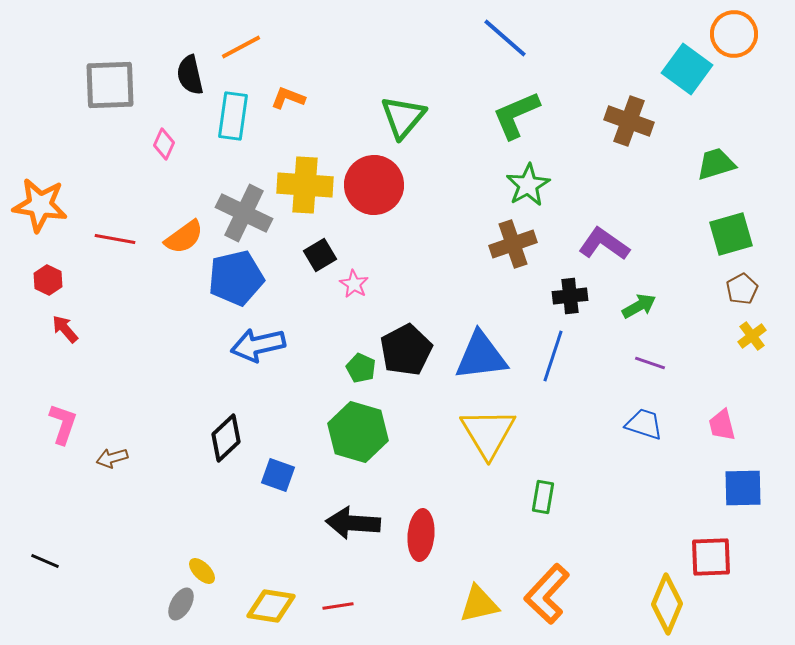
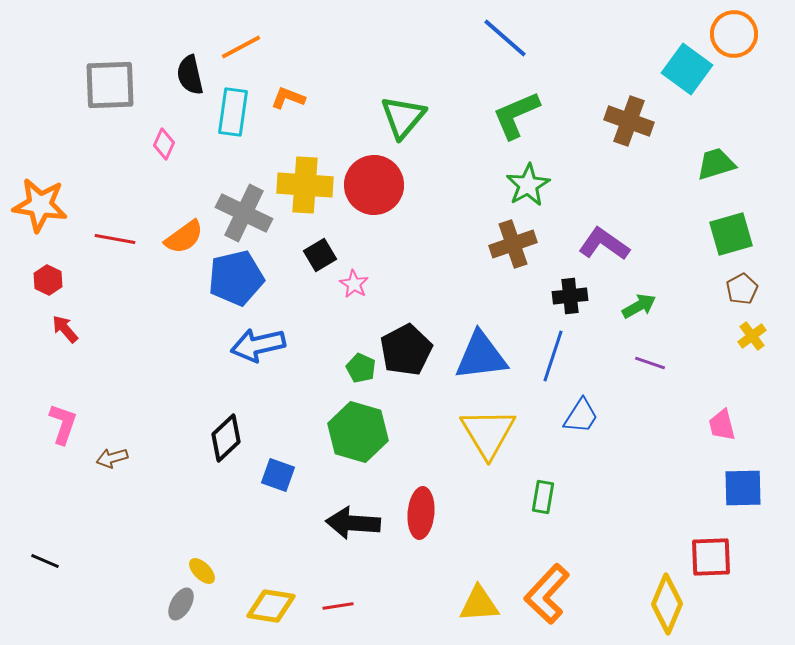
cyan rectangle at (233, 116): moved 4 px up
blue trapezoid at (644, 424): moved 63 px left, 8 px up; rotated 105 degrees clockwise
red ellipse at (421, 535): moved 22 px up
yellow triangle at (479, 604): rotated 9 degrees clockwise
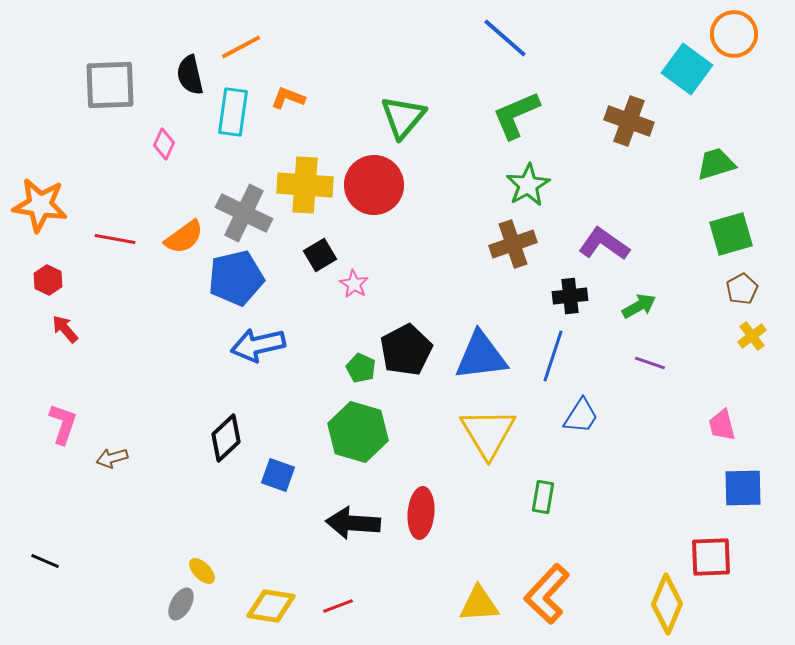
red line at (338, 606): rotated 12 degrees counterclockwise
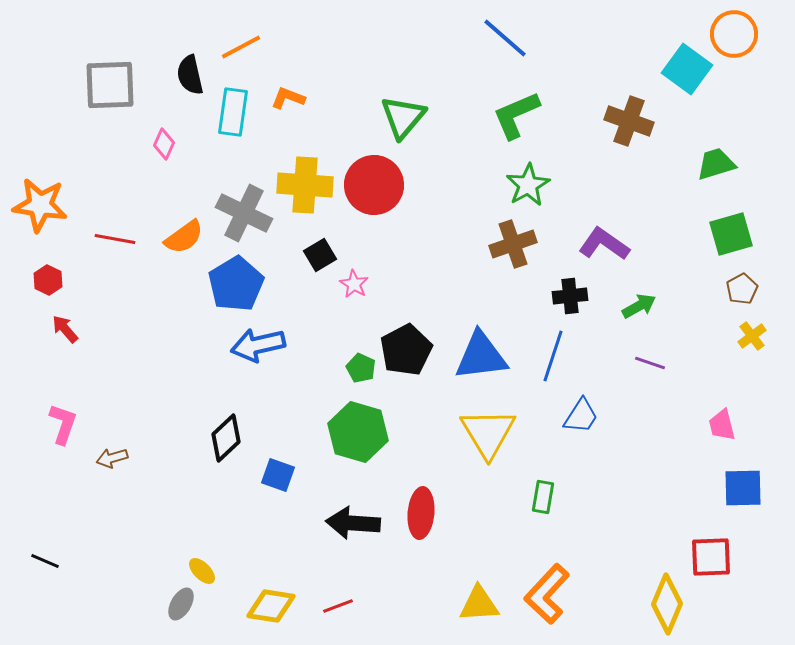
blue pentagon at (236, 278): moved 6 px down; rotated 18 degrees counterclockwise
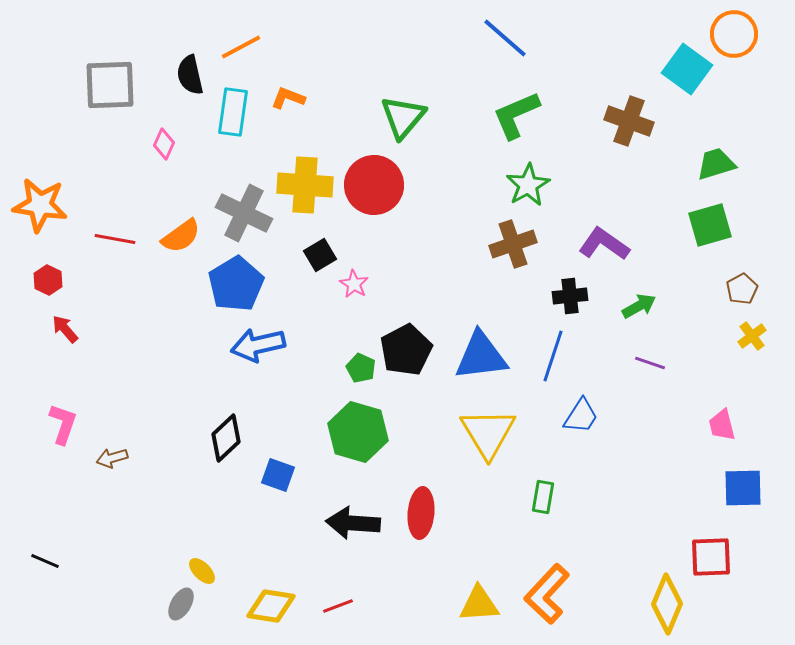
green square at (731, 234): moved 21 px left, 9 px up
orange semicircle at (184, 237): moved 3 px left, 1 px up
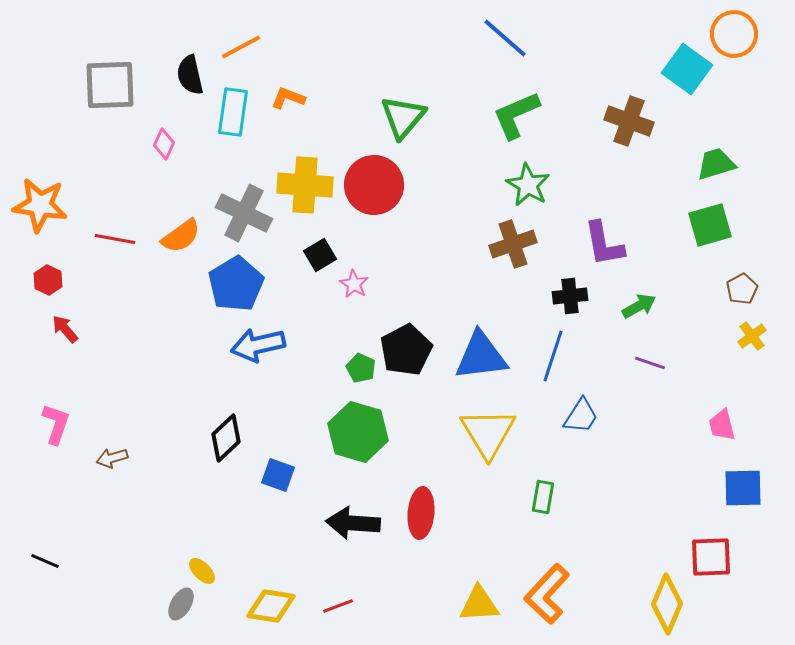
green star at (528, 185): rotated 12 degrees counterclockwise
purple L-shape at (604, 244): rotated 135 degrees counterclockwise
pink L-shape at (63, 424): moved 7 px left
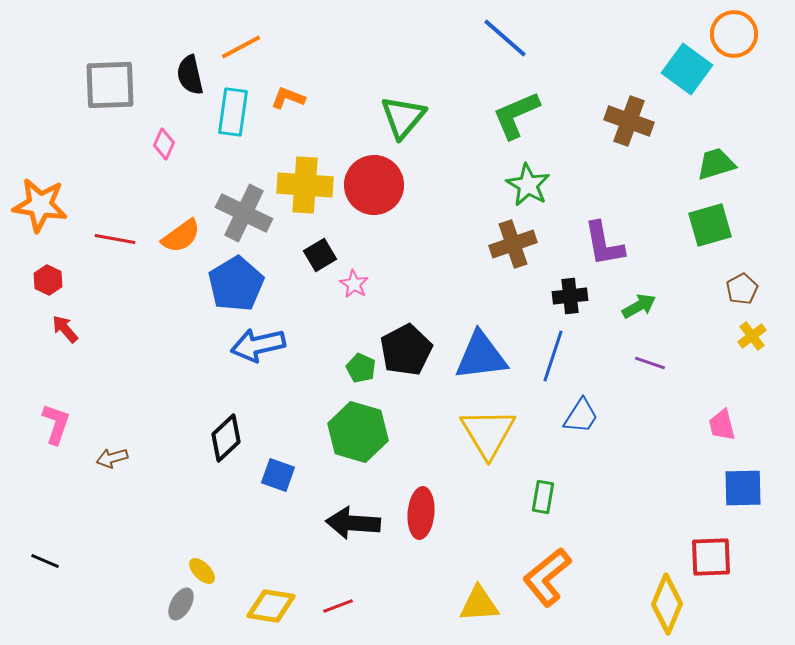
orange L-shape at (547, 594): moved 17 px up; rotated 8 degrees clockwise
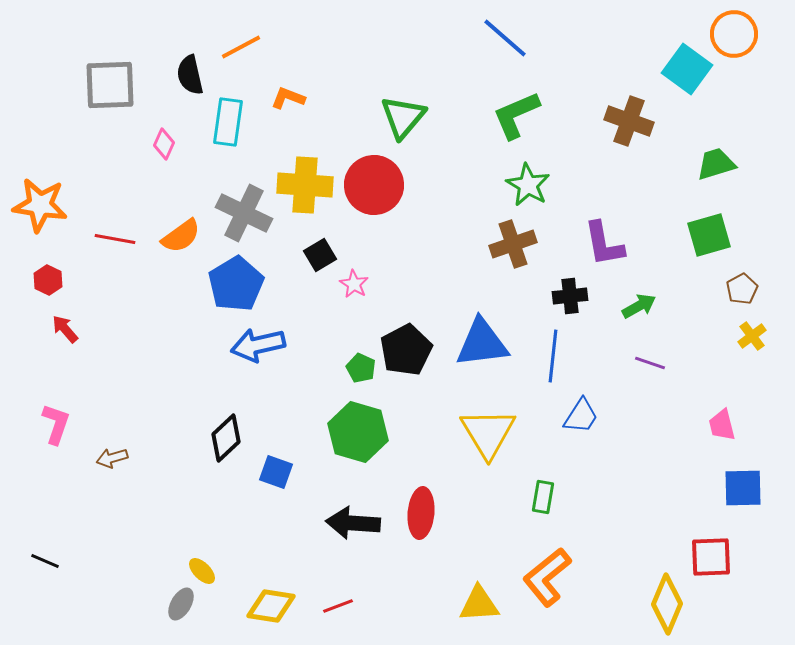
cyan rectangle at (233, 112): moved 5 px left, 10 px down
green square at (710, 225): moved 1 px left, 10 px down
blue triangle at (481, 356): moved 1 px right, 13 px up
blue line at (553, 356): rotated 12 degrees counterclockwise
blue square at (278, 475): moved 2 px left, 3 px up
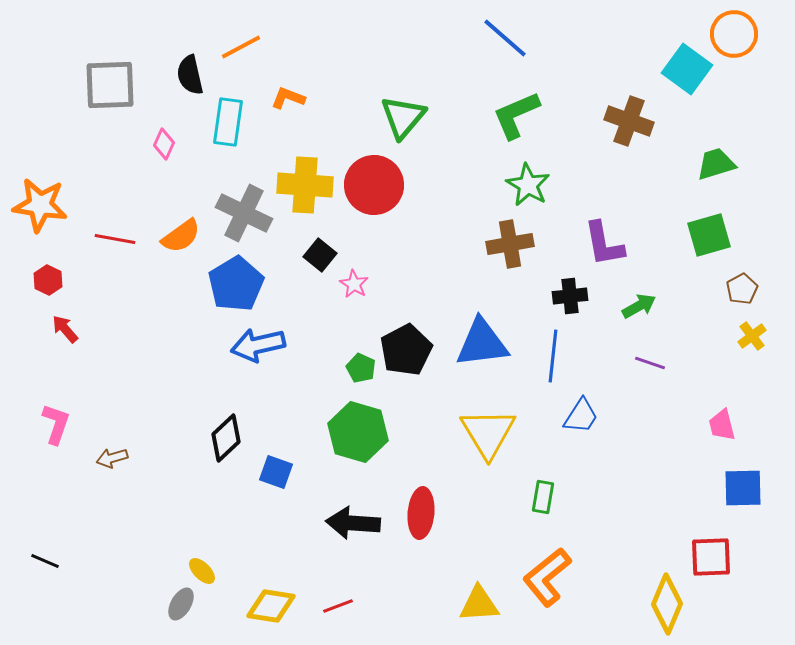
brown cross at (513, 244): moved 3 px left; rotated 9 degrees clockwise
black square at (320, 255): rotated 20 degrees counterclockwise
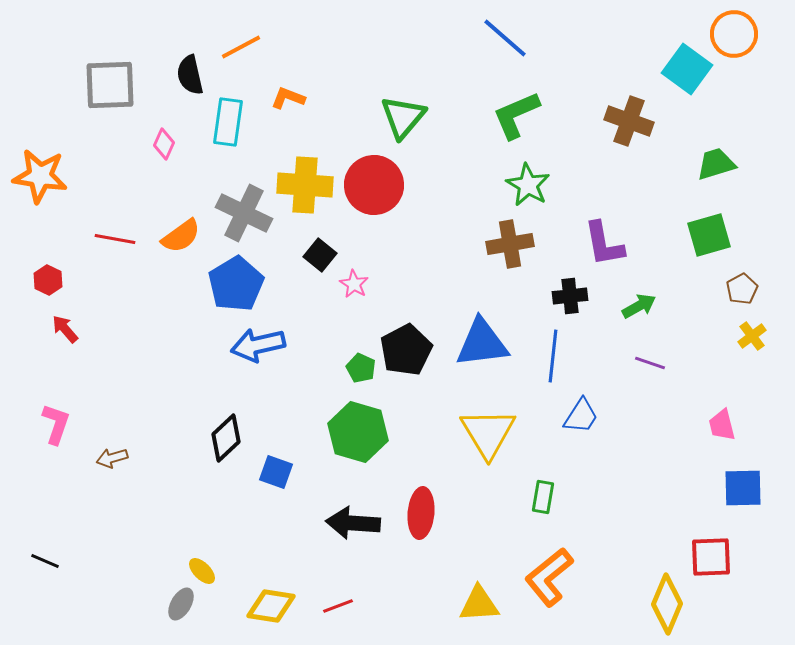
orange star at (40, 205): moved 29 px up
orange L-shape at (547, 577): moved 2 px right
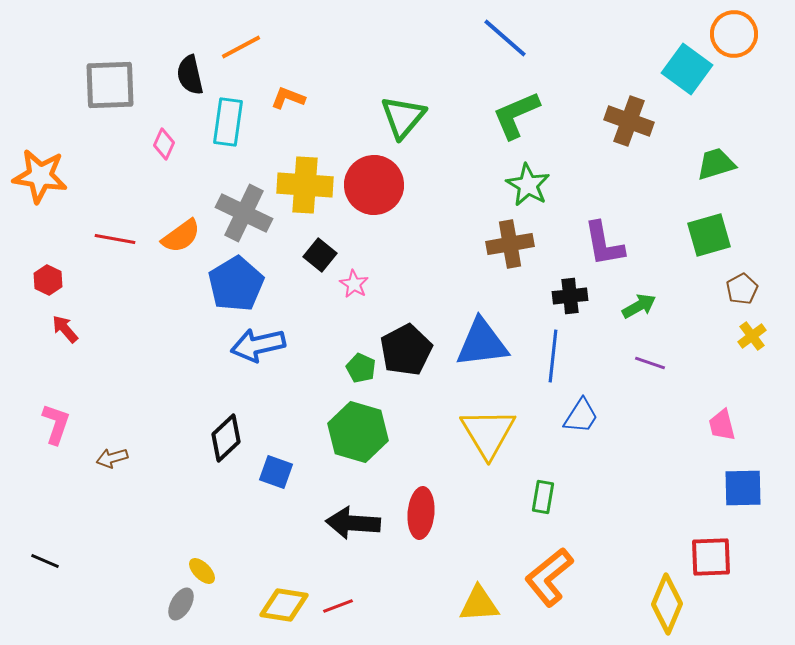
yellow diamond at (271, 606): moved 13 px right, 1 px up
